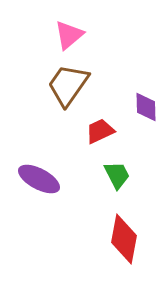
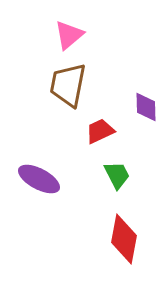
brown trapezoid: rotated 24 degrees counterclockwise
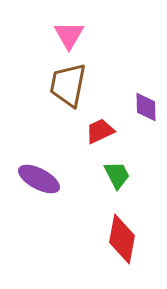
pink triangle: rotated 20 degrees counterclockwise
red diamond: moved 2 px left
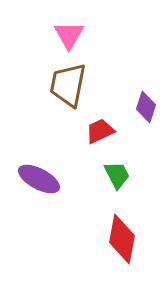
purple diamond: rotated 20 degrees clockwise
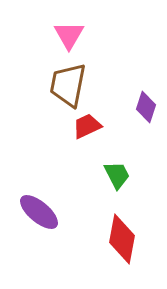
red trapezoid: moved 13 px left, 5 px up
purple ellipse: moved 33 px down; rotated 12 degrees clockwise
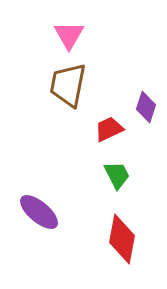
red trapezoid: moved 22 px right, 3 px down
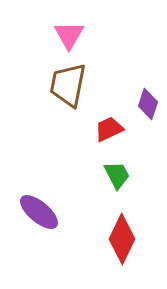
purple diamond: moved 2 px right, 3 px up
red diamond: rotated 15 degrees clockwise
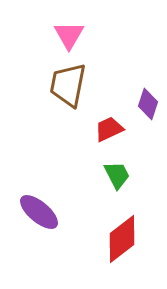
red diamond: rotated 27 degrees clockwise
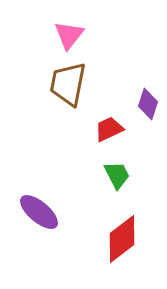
pink triangle: rotated 8 degrees clockwise
brown trapezoid: moved 1 px up
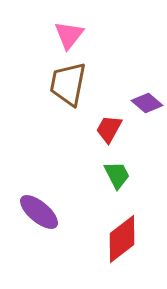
purple diamond: moved 1 px left, 1 px up; rotated 68 degrees counterclockwise
red trapezoid: rotated 36 degrees counterclockwise
